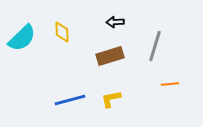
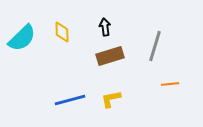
black arrow: moved 10 px left, 5 px down; rotated 84 degrees clockwise
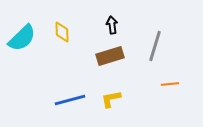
black arrow: moved 7 px right, 2 px up
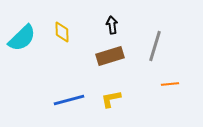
blue line: moved 1 px left
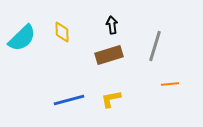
brown rectangle: moved 1 px left, 1 px up
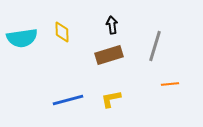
cyan semicircle: rotated 36 degrees clockwise
blue line: moved 1 px left
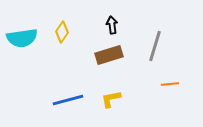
yellow diamond: rotated 35 degrees clockwise
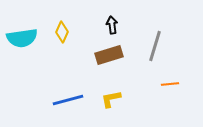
yellow diamond: rotated 10 degrees counterclockwise
